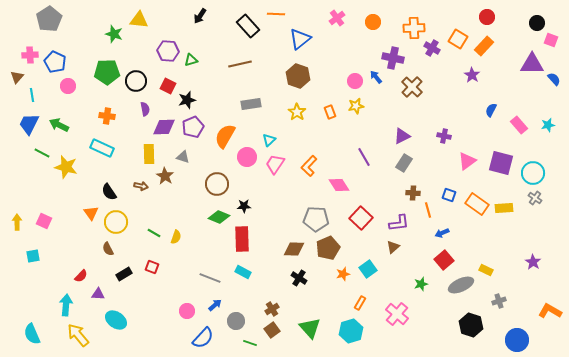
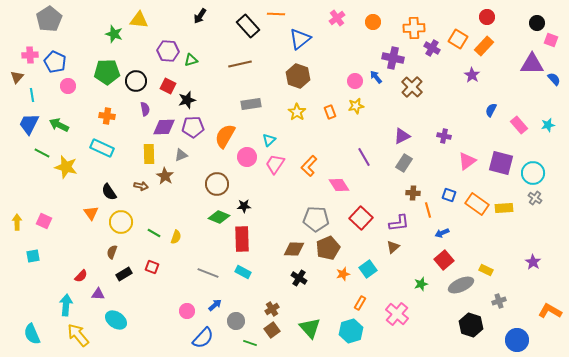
purple pentagon at (193, 127): rotated 20 degrees clockwise
gray triangle at (183, 157): moved 2 px left, 2 px up; rotated 40 degrees counterclockwise
yellow circle at (116, 222): moved 5 px right
brown semicircle at (108, 249): moved 4 px right, 3 px down; rotated 48 degrees clockwise
gray line at (210, 278): moved 2 px left, 5 px up
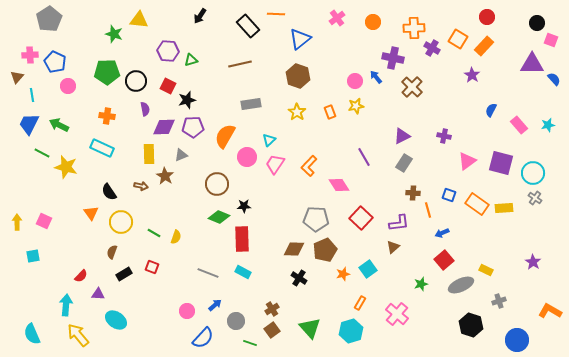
brown pentagon at (328, 248): moved 3 px left, 2 px down
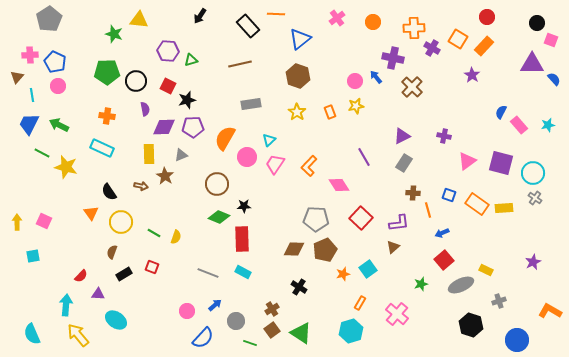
pink circle at (68, 86): moved 10 px left
blue semicircle at (491, 110): moved 10 px right, 2 px down
orange semicircle at (225, 136): moved 2 px down
purple star at (533, 262): rotated 14 degrees clockwise
black cross at (299, 278): moved 9 px down
green triangle at (310, 328): moved 9 px left, 5 px down; rotated 15 degrees counterclockwise
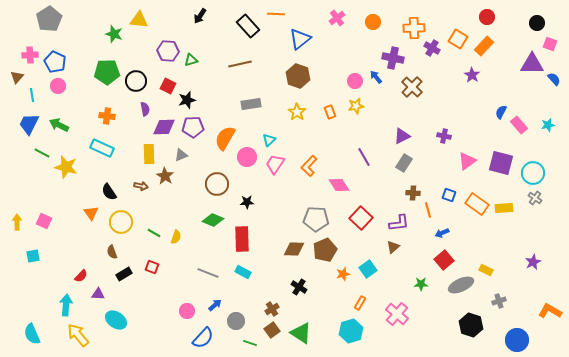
pink square at (551, 40): moved 1 px left, 4 px down
black star at (244, 206): moved 3 px right, 4 px up
green diamond at (219, 217): moved 6 px left, 3 px down
brown semicircle at (112, 252): rotated 40 degrees counterclockwise
green star at (421, 284): rotated 16 degrees clockwise
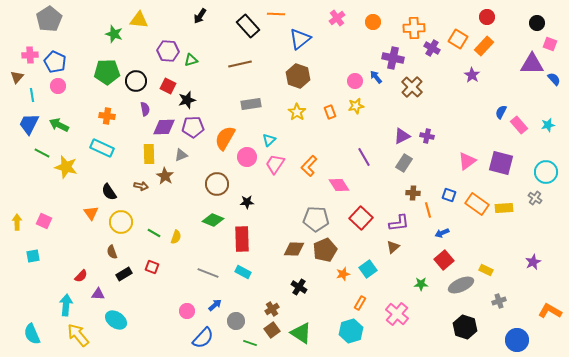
purple cross at (444, 136): moved 17 px left
cyan circle at (533, 173): moved 13 px right, 1 px up
black hexagon at (471, 325): moved 6 px left, 2 px down
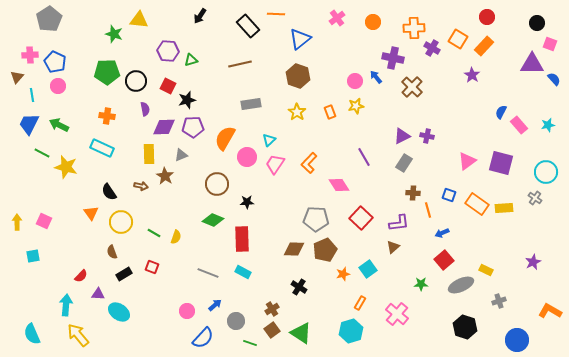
orange L-shape at (309, 166): moved 3 px up
cyan ellipse at (116, 320): moved 3 px right, 8 px up
